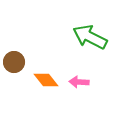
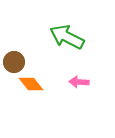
green arrow: moved 23 px left
orange diamond: moved 15 px left, 4 px down
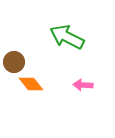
pink arrow: moved 4 px right, 3 px down
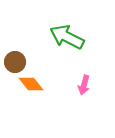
brown circle: moved 1 px right
pink arrow: moved 1 px right; rotated 78 degrees counterclockwise
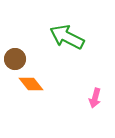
brown circle: moved 3 px up
pink arrow: moved 11 px right, 13 px down
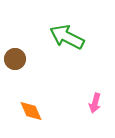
orange diamond: moved 27 px down; rotated 15 degrees clockwise
pink arrow: moved 5 px down
